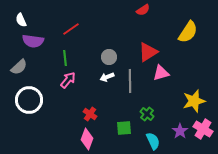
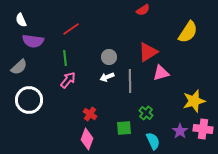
green cross: moved 1 px left, 1 px up
pink cross: rotated 24 degrees counterclockwise
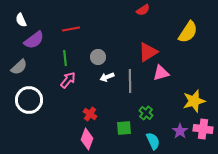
red line: rotated 24 degrees clockwise
purple semicircle: moved 1 px right, 1 px up; rotated 45 degrees counterclockwise
gray circle: moved 11 px left
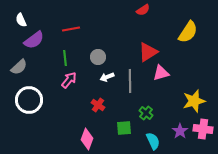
pink arrow: moved 1 px right
red cross: moved 8 px right, 9 px up
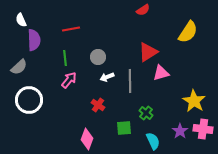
purple semicircle: rotated 55 degrees counterclockwise
yellow star: rotated 25 degrees counterclockwise
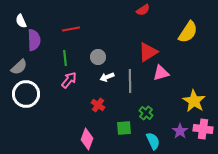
white semicircle: moved 1 px down
white circle: moved 3 px left, 6 px up
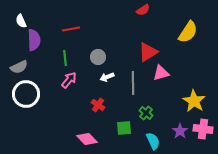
gray semicircle: rotated 18 degrees clockwise
gray line: moved 3 px right, 2 px down
pink diamond: rotated 65 degrees counterclockwise
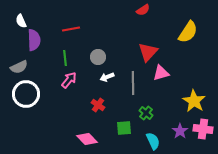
red triangle: rotated 15 degrees counterclockwise
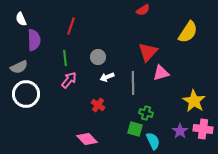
white semicircle: moved 2 px up
red line: moved 3 px up; rotated 60 degrees counterclockwise
green cross: rotated 24 degrees counterclockwise
green square: moved 11 px right, 1 px down; rotated 21 degrees clockwise
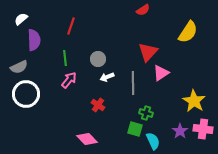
white semicircle: rotated 72 degrees clockwise
gray circle: moved 2 px down
pink triangle: rotated 18 degrees counterclockwise
